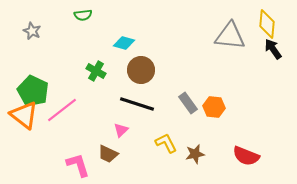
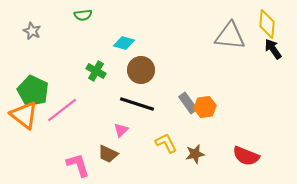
orange hexagon: moved 9 px left; rotated 15 degrees counterclockwise
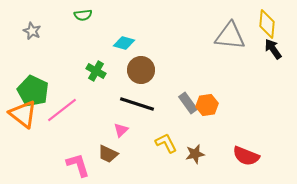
orange hexagon: moved 2 px right, 2 px up
orange triangle: moved 1 px left, 1 px up
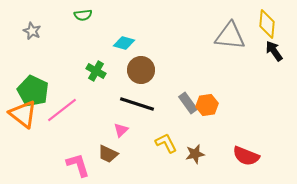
black arrow: moved 1 px right, 2 px down
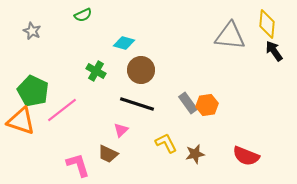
green semicircle: rotated 18 degrees counterclockwise
orange triangle: moved 2 px left, 7 px down; rotated 20 degrees counterclockwise
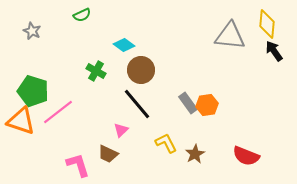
green semicircle: moved 1 px left
cyan diamond: moved 2 px down; rotated 20 degrees clockwise
green pentagon: rotated 8 degrees counterclockwise
black line: rotated 32 degrees clockwise
pink line: moved 4 px left, 2 px down
brown star: rotated 18 degrees counterclockwise
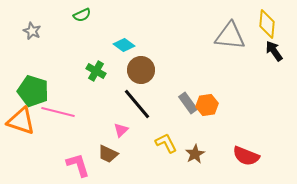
pink line: rotated 52 degrees clockwise
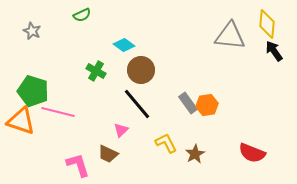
red semicircle: moved 6 px right, 3 px up
